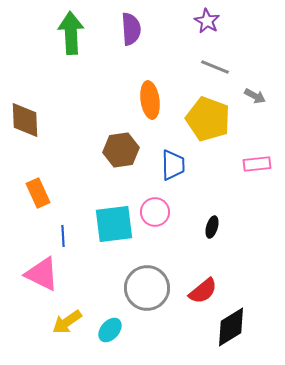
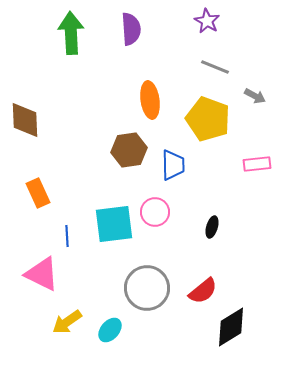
brown hexagon: moved 8 px right
blue line: moved 4 px right
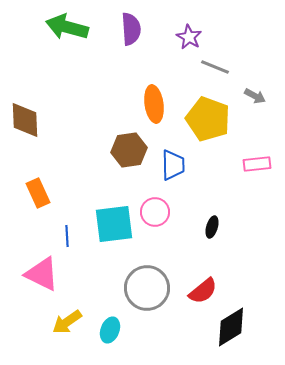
purple star: moved 18 px left, 16 px down
green arrow: moved 4 px left, 6 px up; rotated 72 degrees counterclockwise
orange ellipse: moved 4 px right, 4 px down
cyan ellipse: rotated 20 degrees counterclockwise
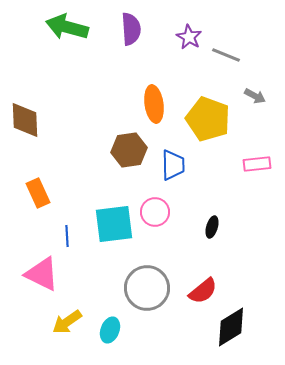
gray line: moved 11 px right, 12 px up
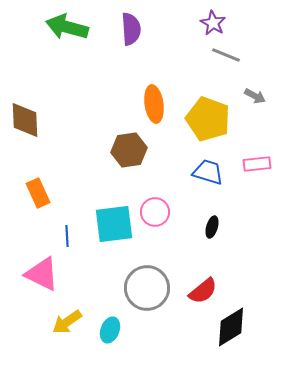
purple star: moved 24 px right, 14 px up
blue trapezoid: moved 35 px right, 7 px down; rotated 72 degrees counterclockwise
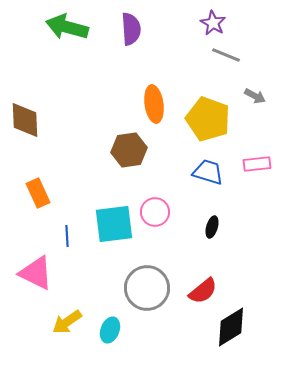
pink triangle: moved 6 px left, 1 px up
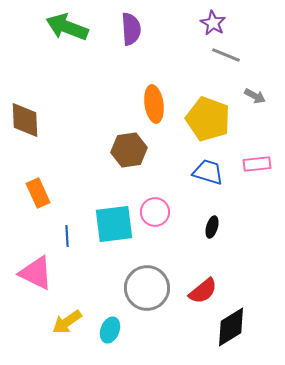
green arrow: rotated 6 degrees clockwise
